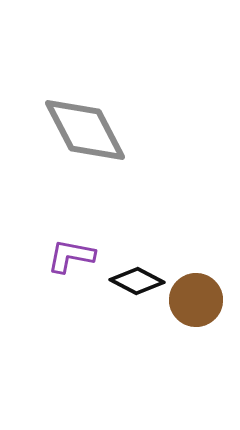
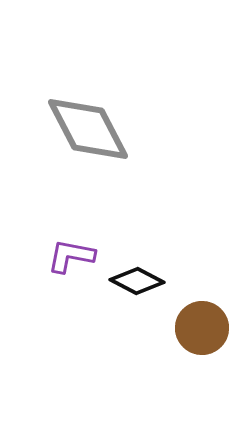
gray diamond: moved 3 px right, 1 px up
brown circle: moved 6 px right, 28 px down
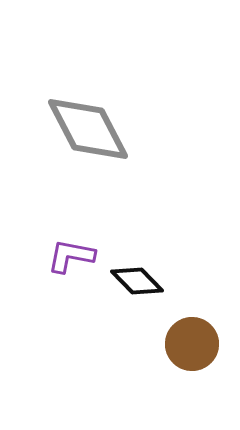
black diamond: rotated 18 degrees clockwise
brown circle: moved 10 px left, 16 px down
